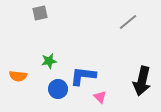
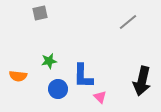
blue L-shape: rotated 96 degrees counterclockwise
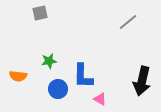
pink triangle: moved 2 px down; rotated 16 degrees counterclockwise
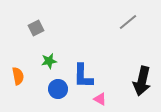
gray square: moved 4 px left, 15 px down; rotated 14 degrees counterclockwise
orange semicircle: rotated 108 degrees counterclockwise
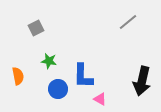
green star: rotated 21 degrees clockwise
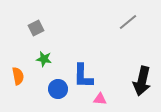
green star: moved 5 px left, 2 px up
pink triangle: rotated 24 degrees counterclockwise
